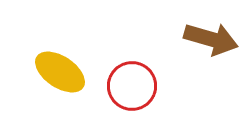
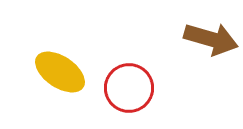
red circle: moved 3 px left, 2 px down
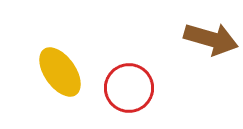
yellow ellipse: rotated 21 degrees clockwise
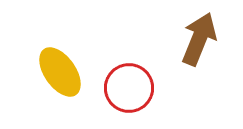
brown arrow: moved 12 px left; rotated 84 degrees counterclockwise
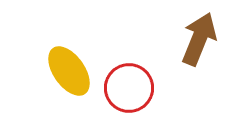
yellow ellipse: moved 9 px right, 1 px up
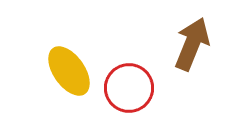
brown arrow: moved 7 px left, 5 px down
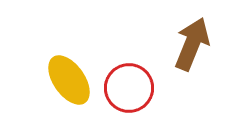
yellow ellipse: moved 9 px down
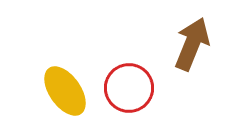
yellow ellipse: moved 4 px left, 11 px down
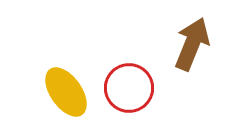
yellow ellipse: moved 1 px right, 1 px down
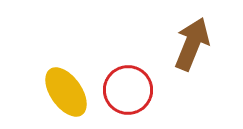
red circle: moved 1 px left, 2 px down
